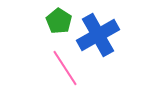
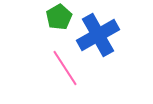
green pentagon: moved 4 px up; rotated 10 degrees clockwise
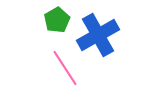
green pentagon: moved 2 px left, 3 px down
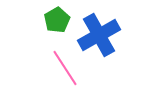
blue cross: moved 1 px right
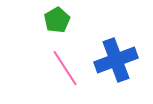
blue cross: moved 17 px right, 25 px down; rotated 9 degrees clockwise
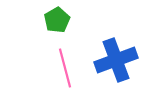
pink line: rotated 18 degrees clockwise
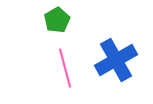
blue cross: rotated 9 degrees counterclockwise
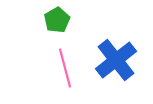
blue cross: rotated 9 degrees counterclockwise
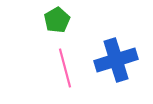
blue cross: rotated 21 degrees clockwise
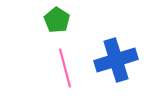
green pentagon: rotated 10 degrees counterclockwise
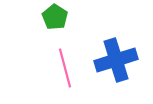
green pentagon: moved 2 px left, 3 px up
